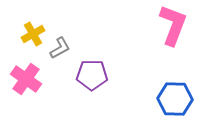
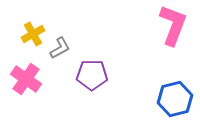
blue hexagon: rotated 16 degrees counterclockwise
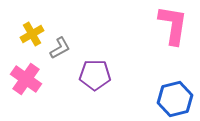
pink L-shape: rotated 12 degrees counterclockwise
yellow cross: moved 1 px left
purple pentagon: moved 3 px right
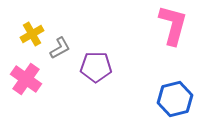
pink L-shape: rotated 6 degrees clockwise
purple pentagon: moved 1 px right, 8 px up
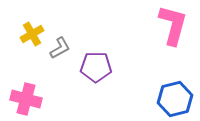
pink cross: moved 20 px down; rotated 20 degrees counterclockwise
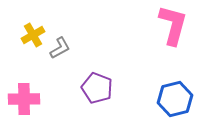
yellow cross: moved 1 px right, 1 px down
purple pentagon: moved 1 px right, 21 px down; rotated 20 degrees clockwise
pink cross: moved 2 px left; rotated 16 degrees counterclockwise
